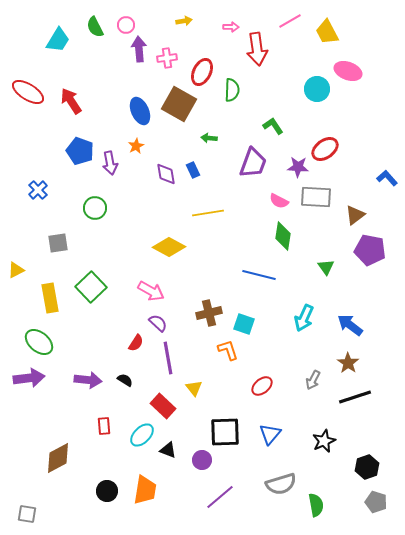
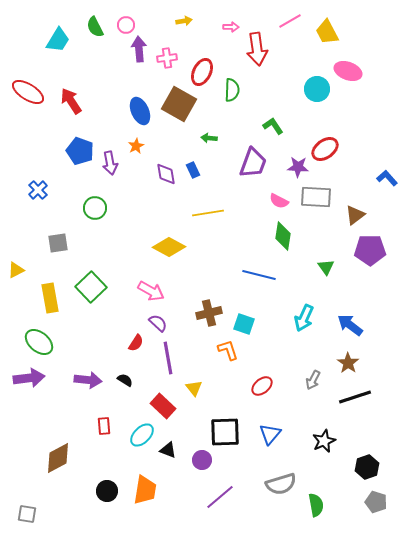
purple pentagon at (370, 250): rotated 12 degrees counterclockwise
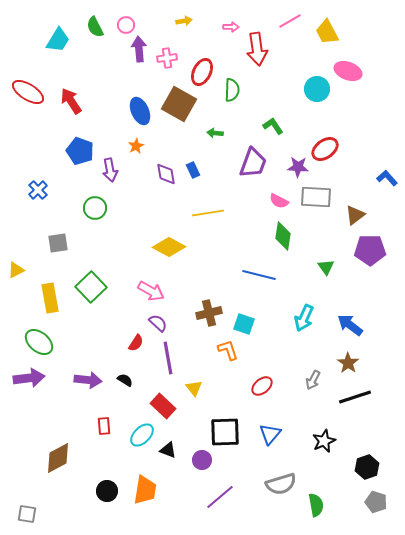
green arrow at (209, 138): moved 6 px right, 5 px up
purple arrow at (110, 163): moved 7 px down
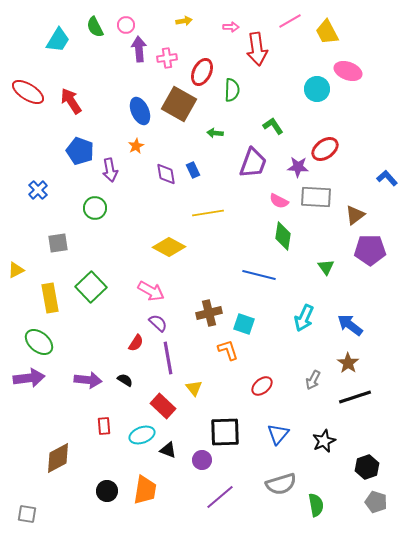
blue triangle at (270, 434): moved 8 px right
cyan ellipse at (142, 435): rotated 25 degrees clockwise
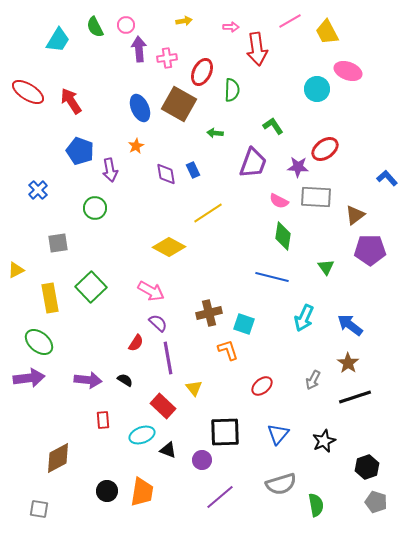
blue ellipse at (140, 111): moved 3 px up
yellow line at (208, 213): rotated 24 degrees counterclockwise
blue line at (259, 275): moved 13 px right, 2 px down
red rectangle at (104, 426): moved 1 px left, 6 px up
orange trapezoid at (145, 490): moved 3 px left, 2 px down
gray square at (27, 514): moved 12 px right, 5 px up
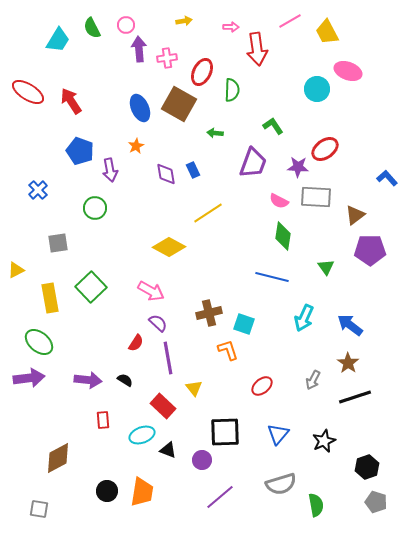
green semicircle at (95, 27): moved 3 px left, 1 px down
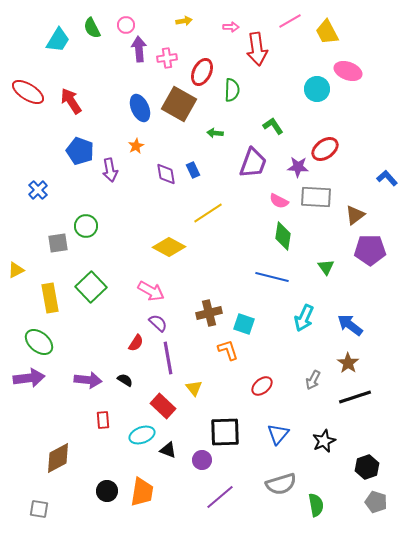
green circle at (95, 208): moved 9 px left, 18 px down
